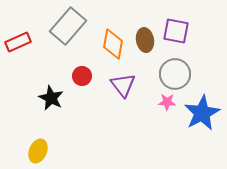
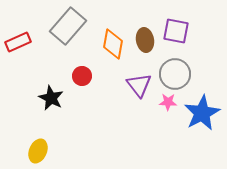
purple triangle: moved 16 px right
pink star: moved 1 px right
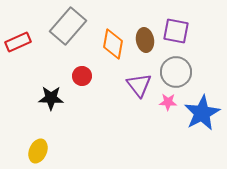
gray circle: moved 1 px right, 2 px up
black star: rotated 25 degrees counterclockwise
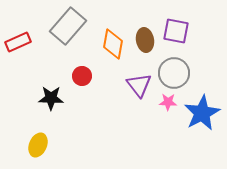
gray circle: moved 2 px left, 1 px down
yellow ellipse: moved 6 px up
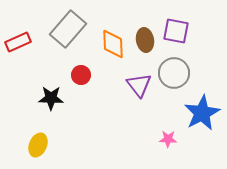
gray rectangle: moved 3 px down
orange diamond: rotated 12 degrees counterclockwise
red circle: moved 1 px left, 1 px up
pink star: moved 37 px down
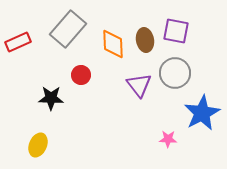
gray circle: moved 1 px right
